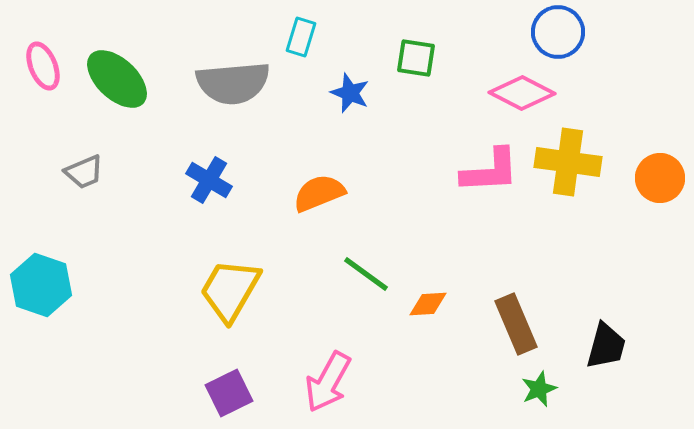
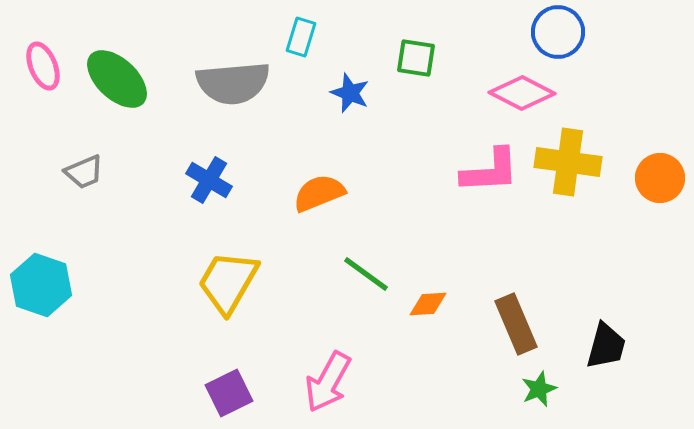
yellow trapezoid: moved 2 px left, 8 px up
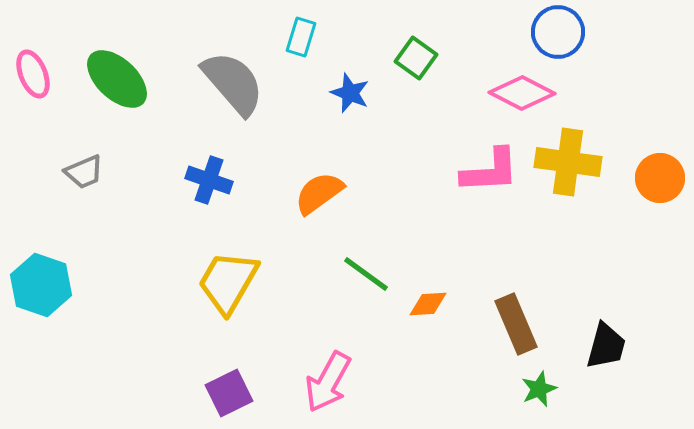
green square: rotated 27 degrees clockwise
pink ellipse: moved 10 px left, 8 px down
gray semicircle: rotated 126 degrees counterclockwise
blue cross: rotated 12 degrees counterclockwise
orange semicircle: rotated 14 degrees counterclockwise
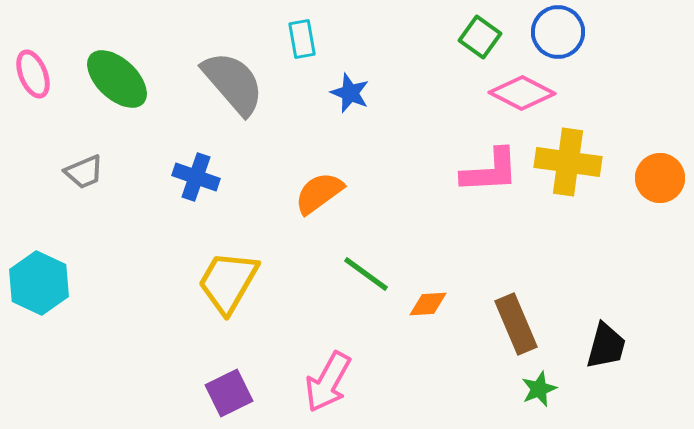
cyan rectangle: moved 1 px right, 2 px down; rotated 27 degrees counterclockwise
green square: moved 64 px right, 21 px up
blue cross: moved 13 px left, 3 px up
cyan hexagon: moved 2 px left, 2 px up; rotated 6 degrees clockwise
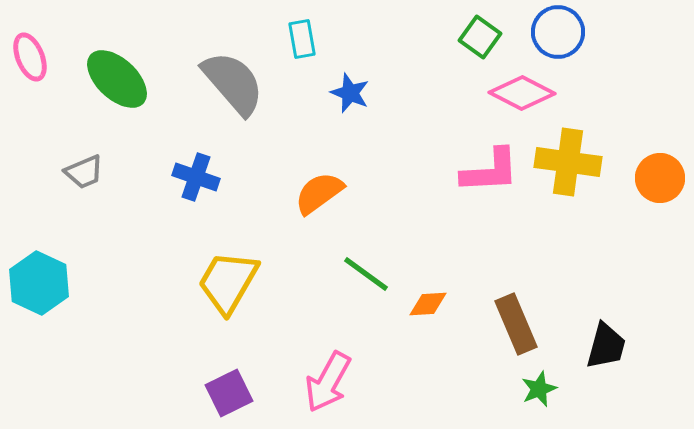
pink ellipse: moved 3 px left, 17 px up
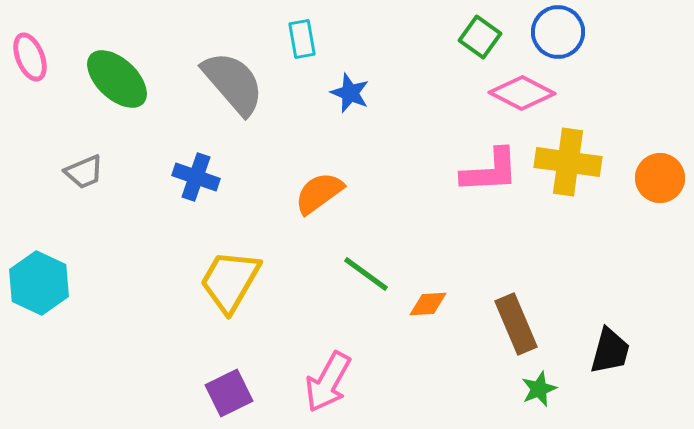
yellow trapezoid: moved 2 px right, 1 px up
black trapezoid: moved 4 px right, 5 px down
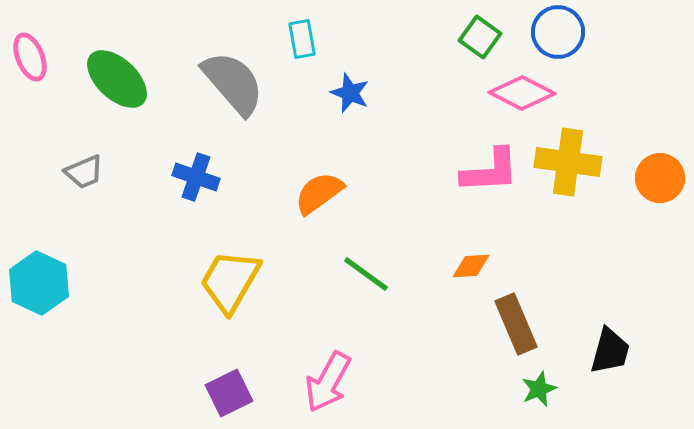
orange diamond: moved 43 px right, 38 px up
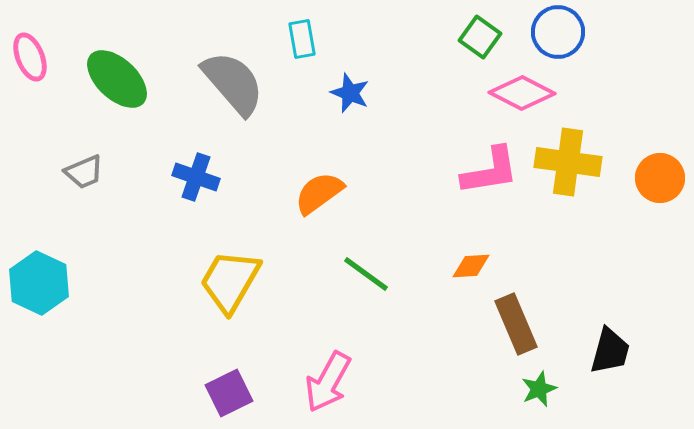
pink L-shape: rotated 6 degrees counterclockwise
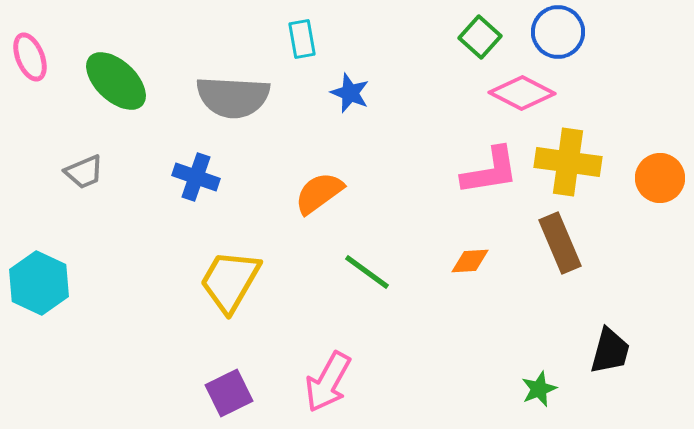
green square: rotated 6 degrees clockwise
green ellipse: moved 1 px left, 2 px down
gray semicircle: moved 14 px down; rotated 134 degrees clockwise
orange diamond: moved 1 px left, 5 px up
green line: moved 1 px right, 2 px up
brown rectangle: moved 44 px right, 81 px up
